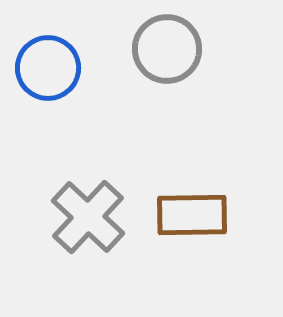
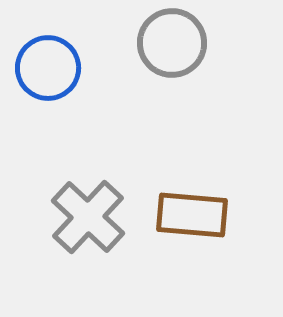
gray circle: moved 5 px right, 6 px up
brown rectangle: rotated 6 degrees clockwise
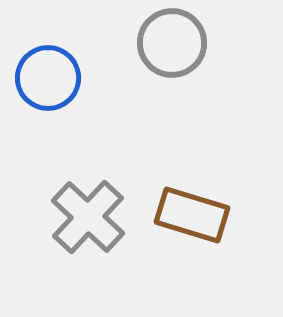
blue circle: moved 10 px down
brown rectangle: rotated 12 degrees clockwise
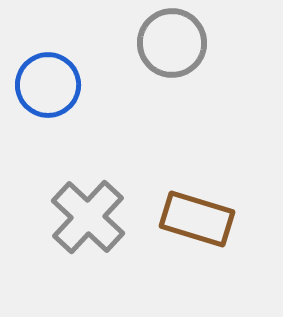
blue circle: moved 7 px down
brown rectangle: moved 5 px right, 4 px down
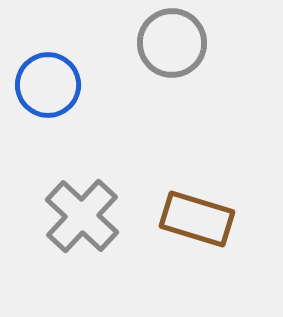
gray cross: moved 6 px left, 1 px up
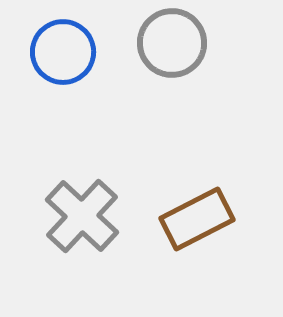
blue circle: moved 15 px right, 33 px up
brown rectangle: rotated 44 degrees counterclockwise
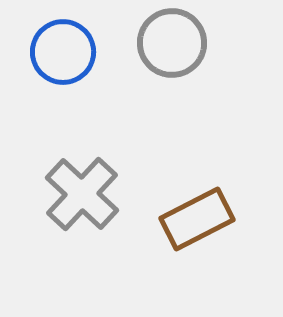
gray cross: moved 22 px up
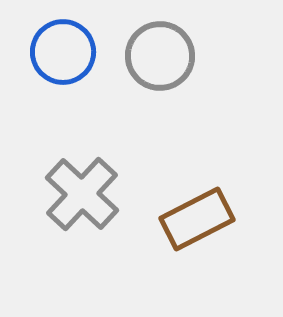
gray circle: moved 12 px left, 13 px down
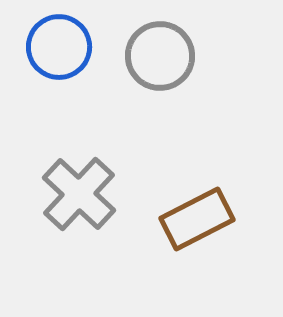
blue circle: moved 4 px left, 5 px up
gray cross: moved 3 px left
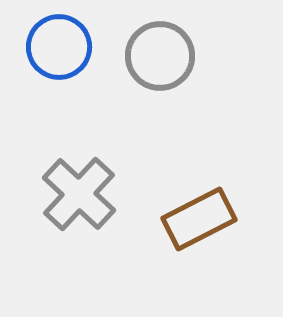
brown rectangle: moved 2 px right
